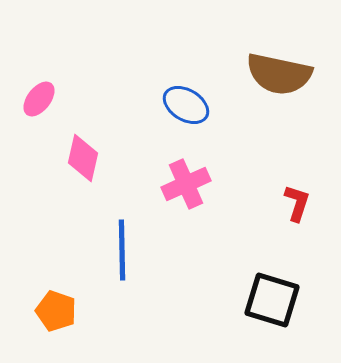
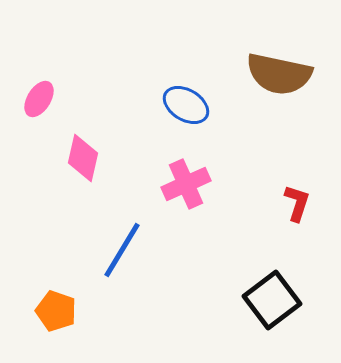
pink ellipse: rotated 6 degrees counterclockwise
blue line: rotated 32 degrees clockwise
black square: rotated 36 degrees clockwise
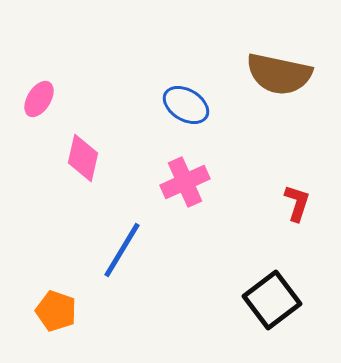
pink cross: moved 1 px left, 2 px up
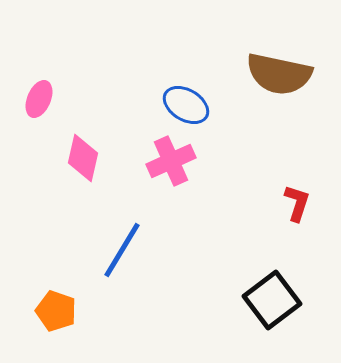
pink ellipse: rotated 9 degrees counterclockwise
pink cross: moved 14 px left, 21 px up
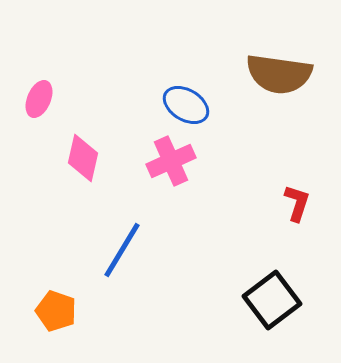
brown semicircle: rotated 4 degrees counterclockwise
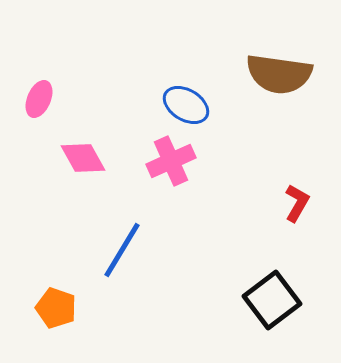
pink diamond: rotated 42 degrees counterclockwise
red L-shape: rotated 12 degrees clockwise
orange pentagon: moved 3 px up
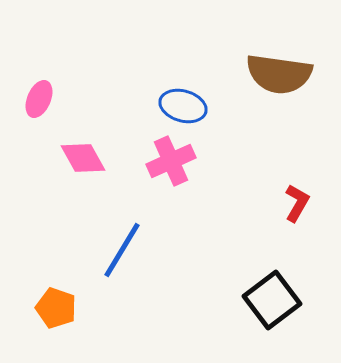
blue ellipse: moved 3 px left, 1 px down; rotated 15 degrees counterclockwise
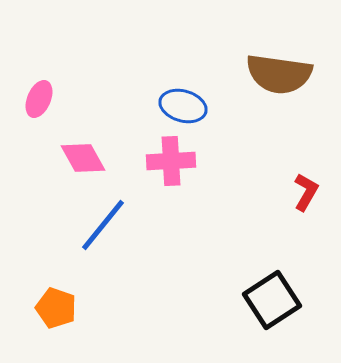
pink cross: rotated 21 degrees clockwise
red L-shape: moved 9 px right, 11 px up
blue line: moved 19 px left, 25 px up; rotated 8 degrees clockwise
black square: rotated 4 degrees clockwise
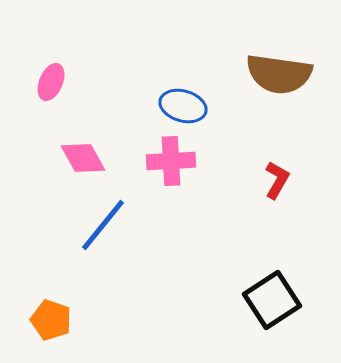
pink ellipse: moved 12 px right, 17 px up
red L-shape: moved 29 px left, 12 px up
orange pentagon: moved 5 px left, 12 px down
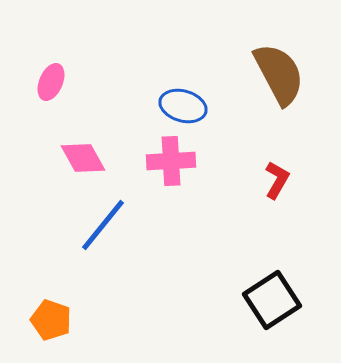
brown semicircle: rotated 126 degrees counterclockwise
